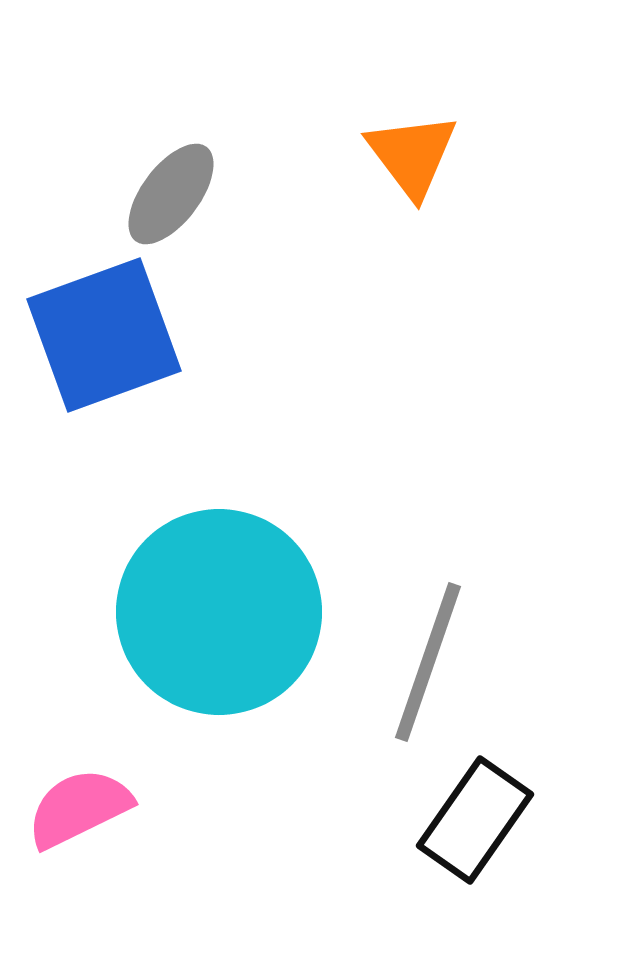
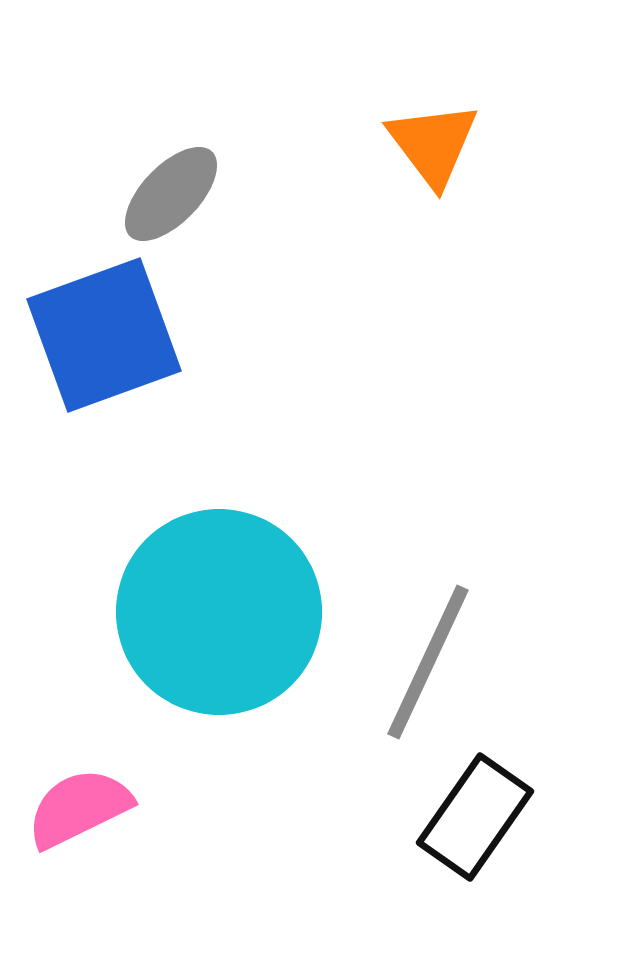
orange triangle: moved 21 px right, 11 px up
gray ellipse: rotated 7 degrees clockwise
gray line: rotated 6 degrees clockwise
black rectangle: moved 3 px up
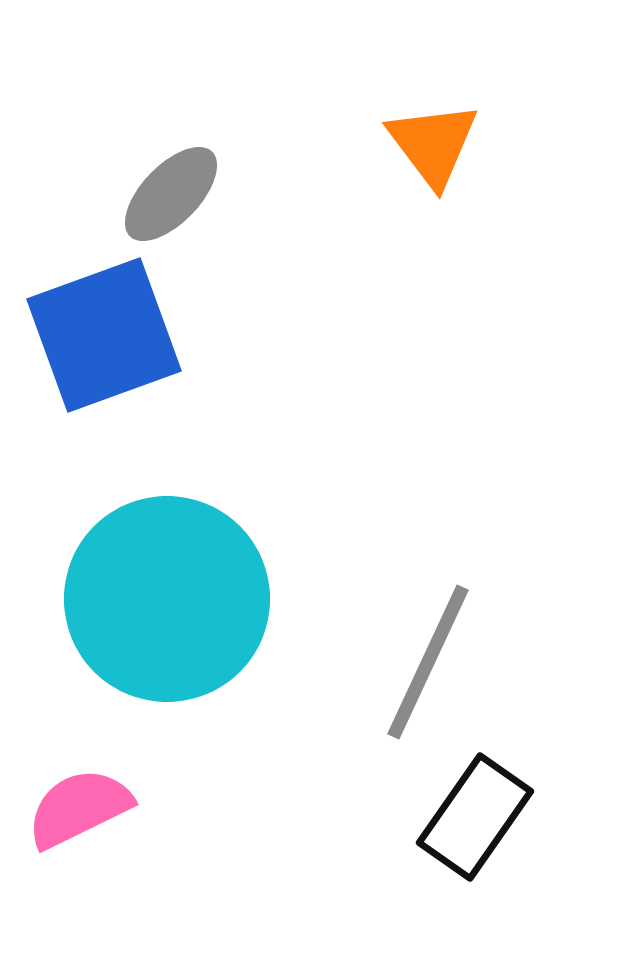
cyan circle: moved 52 px left, 13 px up
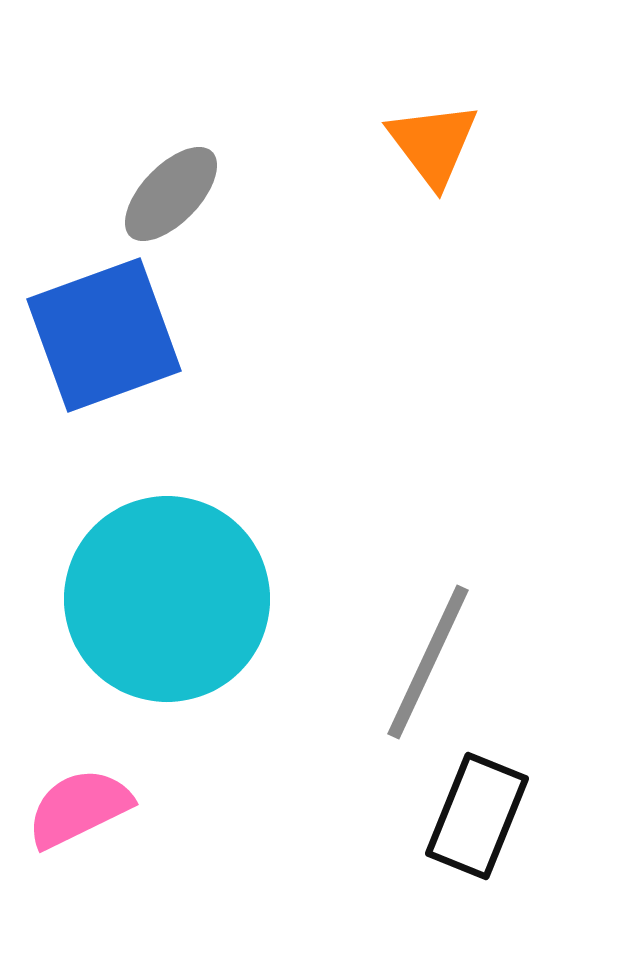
black rectangle: moved 2 px right, 1 px up; rotated 13 degrees counterclockwise
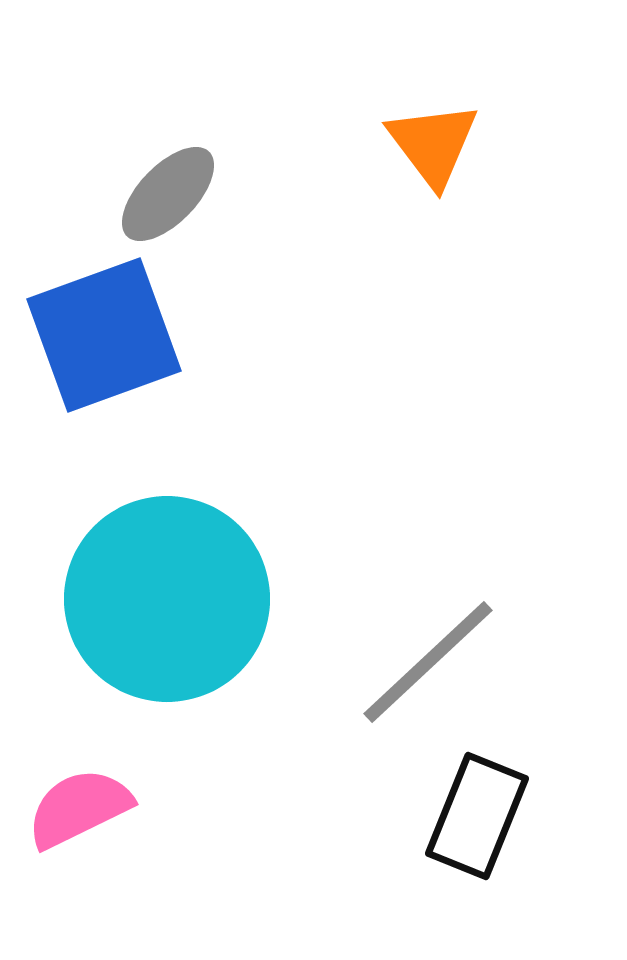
gray ellipse: moved 3 px left
gray line: rotated 22 degrees clockwise
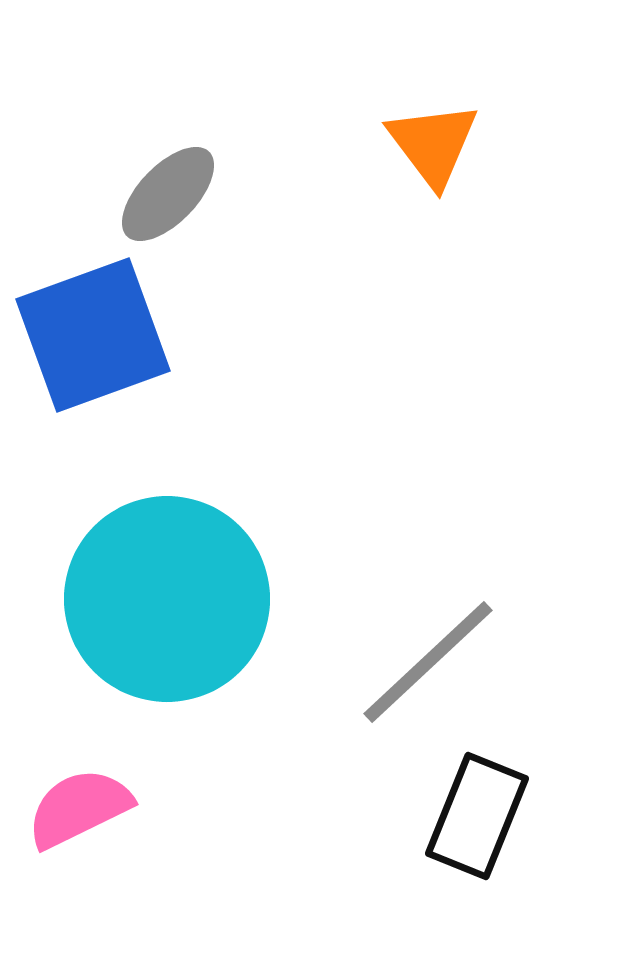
blue square: moved 11 px left
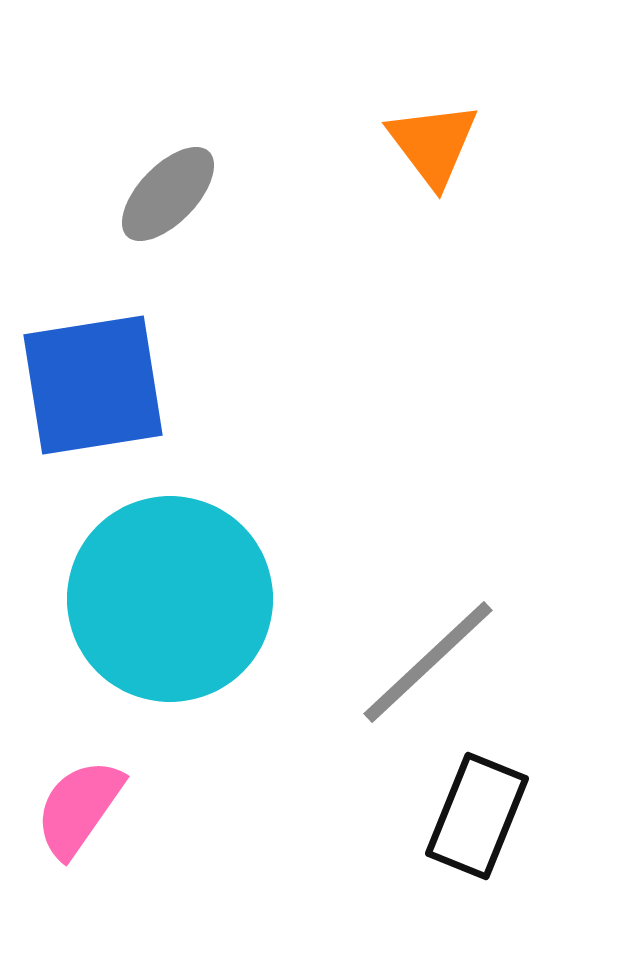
blue square: moved 50 px down; rotated 11 degrees clockwise
cyan circle: moved 3 px right
pink semicircle: rotated 29 degrees counterclockwise
